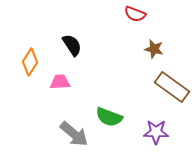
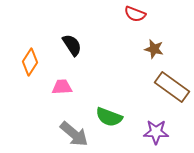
pink trapezoid: moved 2 px right, 5 px down
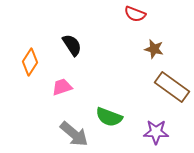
pink trapezoid: rotated 15 degrees counterclockwise
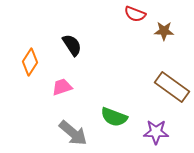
brown star: moved 10 px right, 18 px up; rotated 12 degrees counterclockwise
green semicircle: moved 5 px right
gray arrow: moved 1 px left, 1 px up
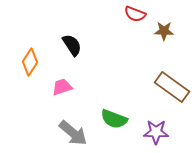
green semicircle: moved 2 px down
